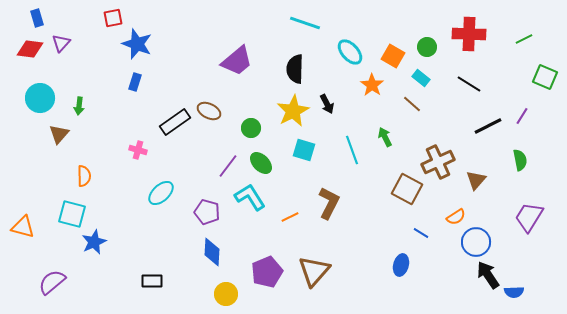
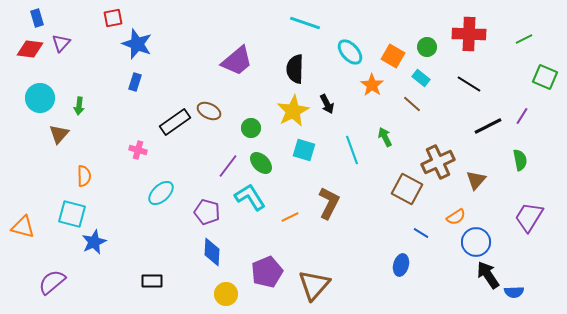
brown triangle at (314, 271): moved 14 px down
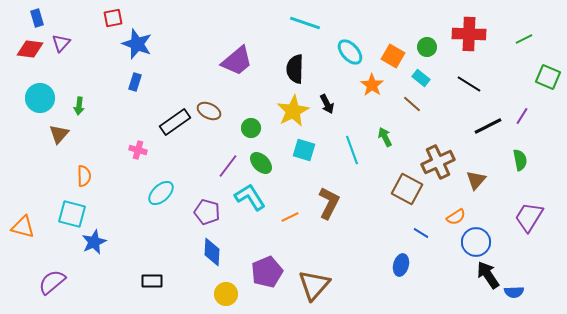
green square at (545, 77): moved 3 px right
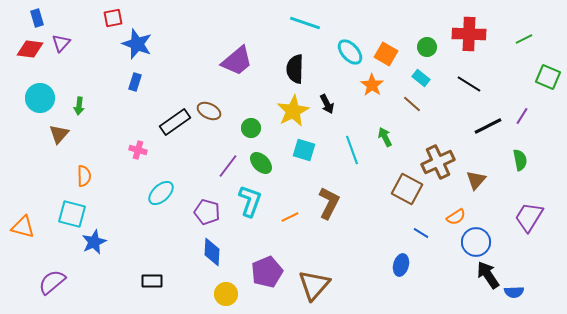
orange square at (393, 56): moved 7 px left, 2 px up
cyan L-shape at (250, 197): moved 4 px down; rotated 52 degrees clockwise
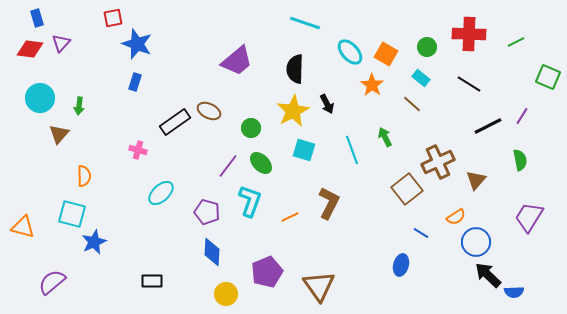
green line at (524, 39): moved 8 px left, 3 px down
brown square at (407, 189): rotated 24 degrees clockwise
black arrow at (488, 275): rotated 12 degrees counterclockwise
brown triangle at (314, 285): moved 5 px right, 1 px down; rotated 16 degrees counterclockwise
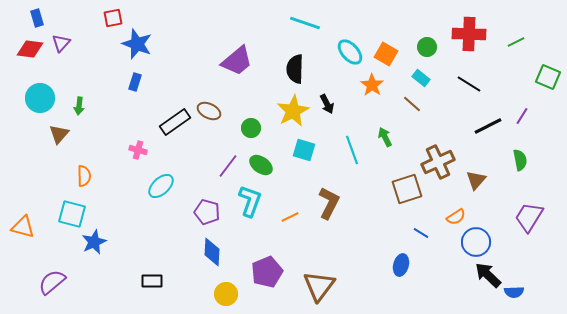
green ellipse at (261, 163): moved 2 px down; rotated 10 degrees counterclockwise
brown square at (407, 189): rotated 20 degrees clockwise
cyan ellipse at (161, 193): moved 7 px up
brown triangle at (319, 286): rotated 12 degrees clockwise
